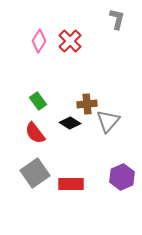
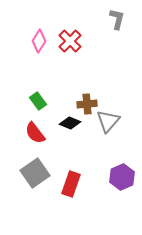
black diamond: rotated 10 degrees counterclockwise
red rectangle: rotated 70 degrees counterclockwise
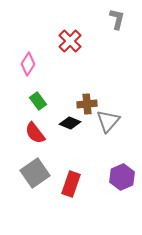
pink diamond: moved 11 px left, 23 px down
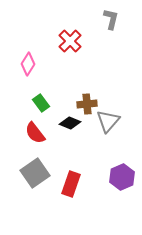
gray L-shape: moved 6 px left
green rectangle: moved 3 px right, 2 px down
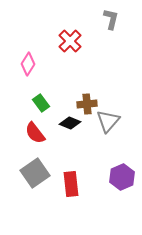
red rectangle: rotated 25 degrees counterclockwise
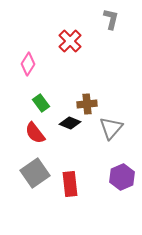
gray triangle: moved 3 px right, 7 px down
red rectangle: moved 1 px left
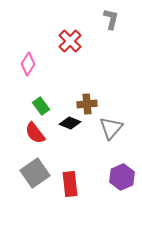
green rectangle: moved 3 px down
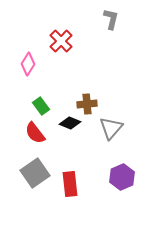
red cross: moved 9 px left
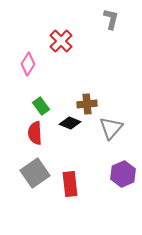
red semicircle: rotated 35 degrees clockwise
purple hexagon: moved 1 px right, 3 px up
